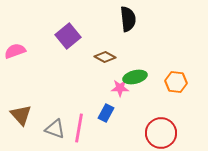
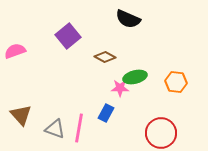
black semicircle: rotated 120 degrees clockwise
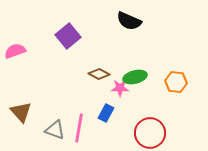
black semicircle: moved 1 px right, 2 px down
brown diamond: moved 6 px left, 17 px down
brown triangle: moved 3 px up
gray triangle: moved 1 px down
red circle: moved 11 px left
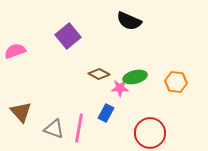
gray triangle: moved 1 px left, 1 px up
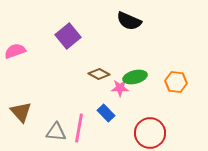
blue rectangle: rotated 72 degrees counterclockwise
gray triangle: moved 2 px right, 3 px down; rotated 15 degrees counterclockwise
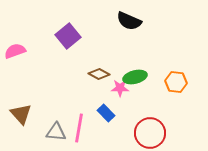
brown triangle: moved 2 px down
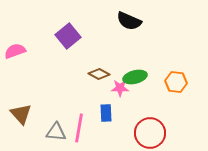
blue rectangle: rotated 42 degrees clockwise
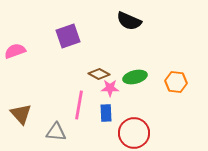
purple square: rotated 20 degrees clockwise
pink star: moved 10 px left
pink line: moved 23 px up
red circle: moved 16 px left
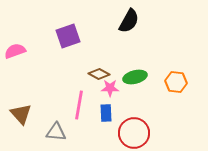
black semicircle: rotated 85 degrees counterclockwise
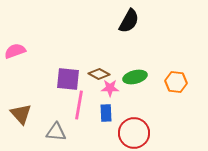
purple square: moved 43 px down; rotated 25 degrees clockwise
